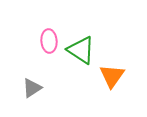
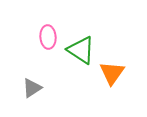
pink ellipse: moved 1 px left, 4 px up
orange triangle: moved 3 px up
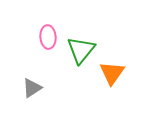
green triangle: rotated 36 degrees clockwise
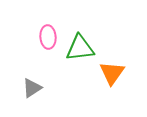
green triangle: moved 1 px left, 2 px up; rotated 44 degrees clockwise
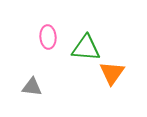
green triangle: moved 6 px right; rotated 12 degrees clockwise
gray triangle: moved 1 px up; rotated 40 degrees clockwise
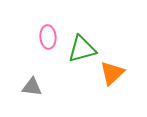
green triangle: moved 4 px left, 1 px down; rotated 20 degrees counterclockwise
orange triangle: rotated 12 degrees clockwise
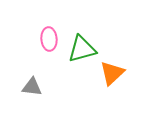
pink ellipse: moved 1 px right, 2 px down
